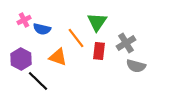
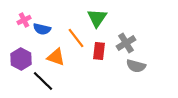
green triangle: moved 4 px up
orange triangle: moved 2 px left
black line: moved 5 px right
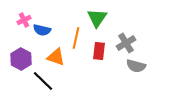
blue semicircle: moved 1 px down
orange line: rotated 50 degrees clockwise
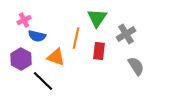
blue semicircle: moved 5 px left, 6 px down
gray cross: moved 9 px up
gray semicircle: rotated 138 degrees counterclockwise
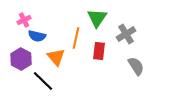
orange triangle: rotated 30 degrees clockwise
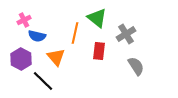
green triangle: rotated 25 degrees counterclockwise
orange line: moved 1 px left, 5 px up
